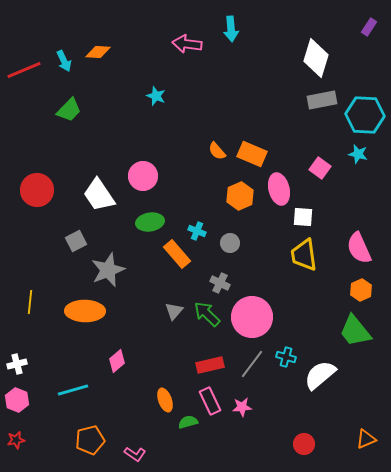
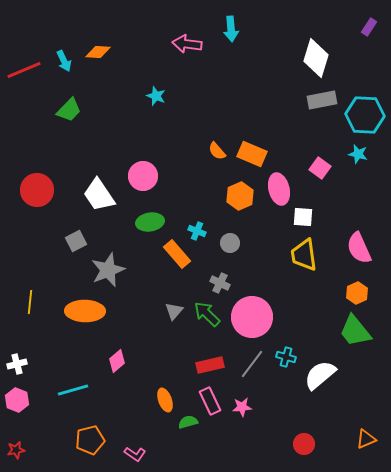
orange hexagon at (361, 290): moved 4 px left, 3 px down
red star at (16, 440): moved 10 px down
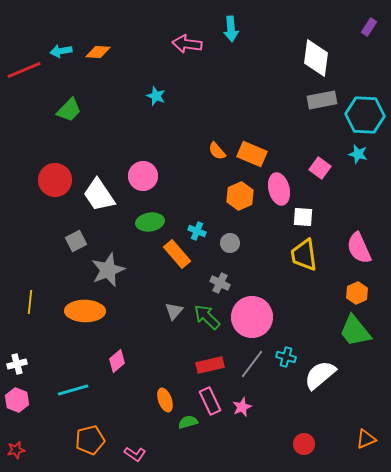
white diamond at (316, 58): rotated 9 degrees counterclockwise
cyan arrow at (64, 61): moved 3 px left, 10 px up; rotated 105 degrees clockwise
red circle at (37, 190): moved 18 px right, 10 px up
green arrow at (207, 314): moved 3 px down
pink star at (242, 407): rotated 18 degrees counterclockwise
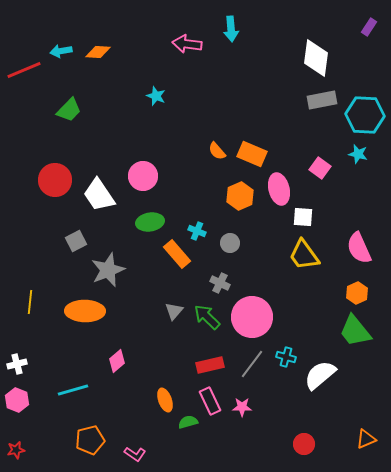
yellow trapezoid at (304, 255): rotated 28 degrees counterclockwise
pink star at (242, 407): rotated 24 degrees clockwise
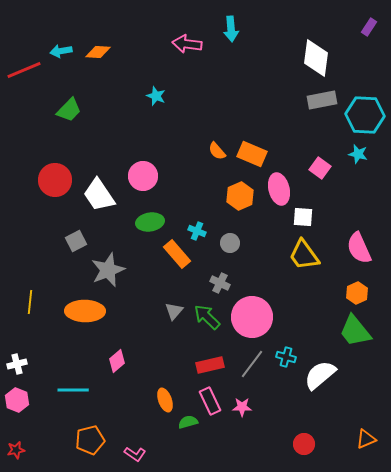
cyan line at (73, 390): rotated 16 degrees clockwise
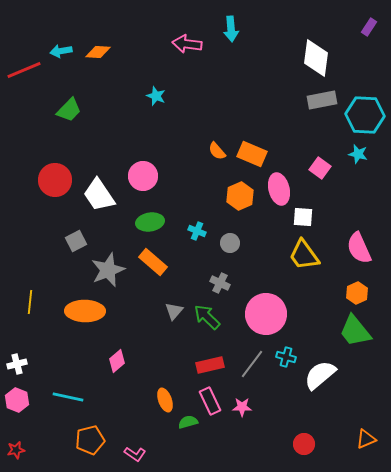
orange rectangle at (177, 254): moved 24 px left, 8 px down; rotated 8 degrees counterclockwise
pink circle at (252, 317): moved 14 px right, 3 px up
cyan line at (73, 390): moved 5 px left, 7 px down; rotated 12 degrees clockwise
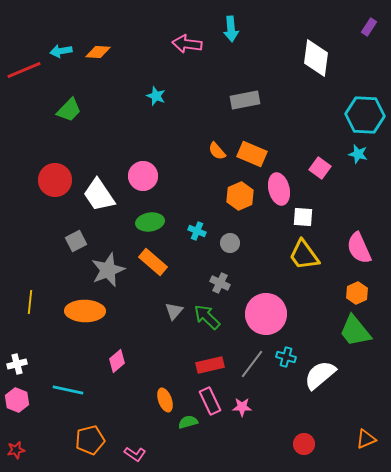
gray rectangle at (322, 100): moved 77 px left
cyan line at (68, 397): moved 7 px up
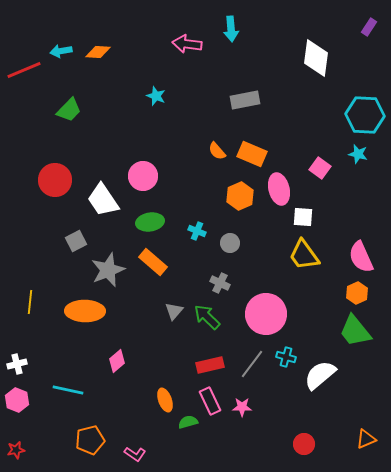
white trapezoid at (99, 195): moved 4 px right, 5 px down
pink semicircle at (359, 248): moved 2 px right, 9 px down
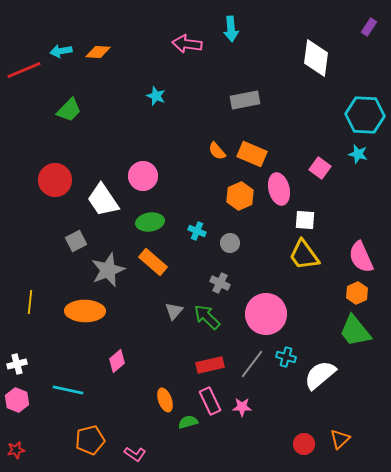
white square at (303, 217): moved 2 px right, 3 px down
orange triangle at (366, 439): moved 26 px left; rotated 20 degrees counterclockwise
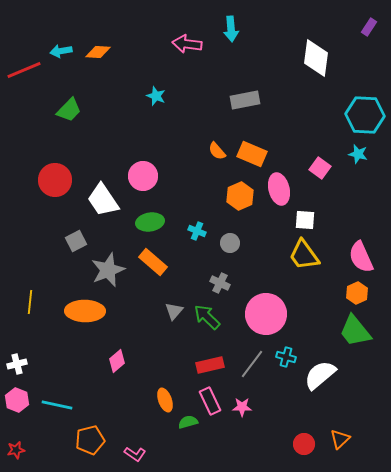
cyan line at (68, 390): moved 11 px left, 15 px down
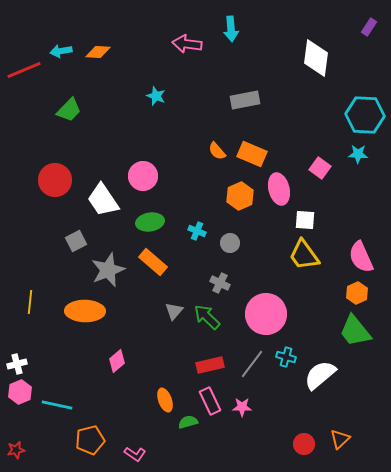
cyan star at (358, 154): rotated 12 degrees counterclockwise
pink hexagon at (17, 400): moved 3 px right, 8 px up; rotated 15 degrees clockwise
